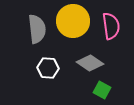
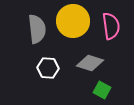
gray diamond: rotated 16 degrees counterclockwise
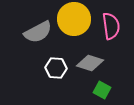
yellow circle: moved 1 px right, 2 px up
gray semicircle: moved 1 px right, 3 px down; rotated 68 degrees clockwise
white hexagon: moved 8 px right
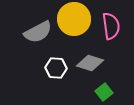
green square: moved 2 px right, 2 px down; rotated 24 degrees clockwise
